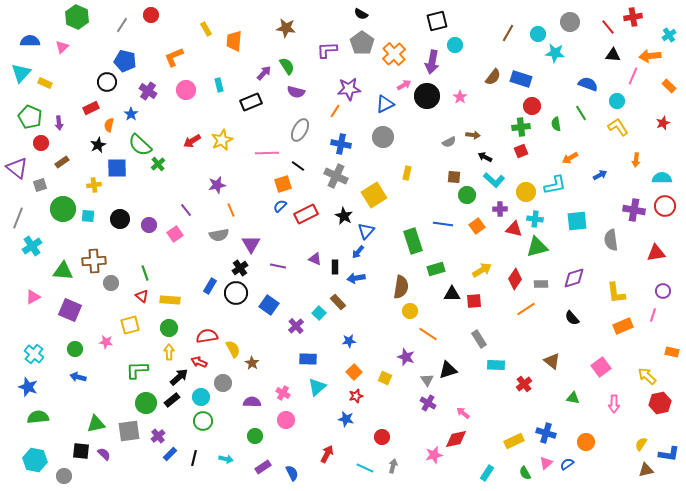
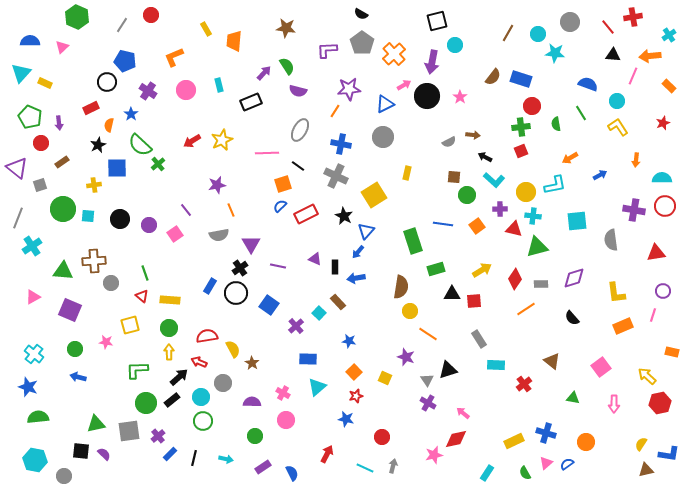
purple semicircle at (296, 92): moved 2 px right, 1 px up
cyan cross at (535, 219): moved 2 px left, 3 px up
blue star at (349, 341): rotated 16 degrees clockwise
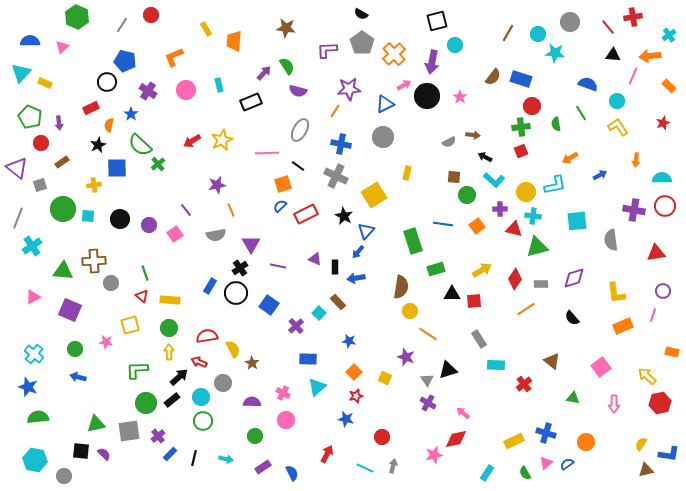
gray semicircle at (219, 235): moved 3 px left
